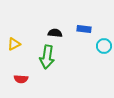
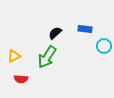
blue rectangle: moved 1 px right
black semicircle: rotated 48 degrees counterclockwise
yellow triangle: moved 12 px down
green arrow: rotated 25 degrees clockwise
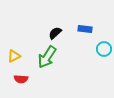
cyan circle: moved 3 px down
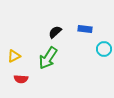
black semicircle: moved 1 px up
green arrow: moved 1 px right, 1 px down
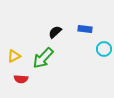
green arrow: moved 5 px left; rotated 10 degrees clockwise
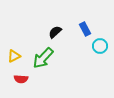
blue rectangle: rotated 56 degrees clockwise
cyan circle: moved 4 px left, 3 px up
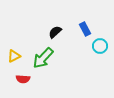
red semicircle: moved 2 px right
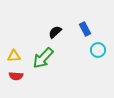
cyan circle: moved 2 px left, 4 px down
yellow triangle: rotated 24 degrees clockwise
red semicircle: moved 7 px left, 3 px up
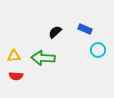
blue rectangle: rotated 40 degrees counterclockwise
green arrow: rotated 50 degrees clockwise
